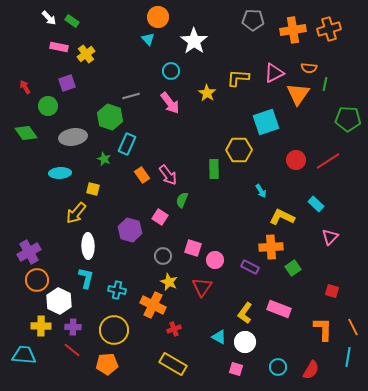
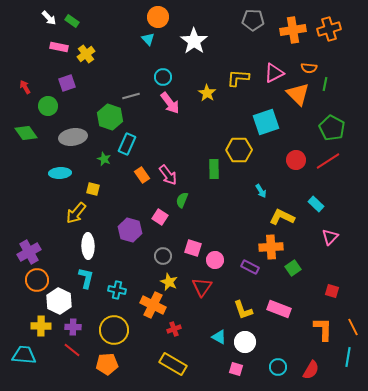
cyan circle at (171, 71): moved 8 px left, 6 px down
orange triangle at (298, 94): rotated 20 degrees counterclockwise
green pentagon at (348, 119): moved 16 px left, 9 px down; rotated 25 degrees clockwise
yellow L-shape at (245, 313): moved 2 px left, 3 px up; rotated 55 degrees counterclockwise
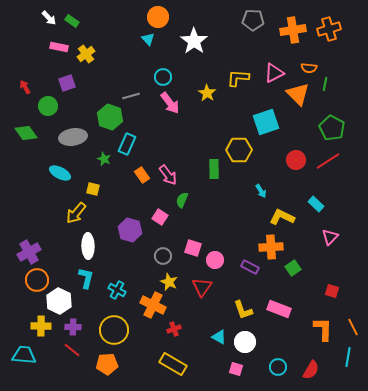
cyan ellipse at (60, 173): rotated 30 degrees clockwise
cyan cross at (117, 290): rotated 18 degrees clockwise
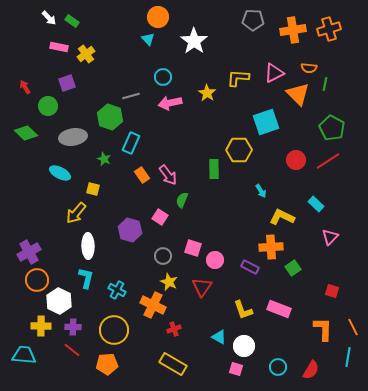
pink arrow at (170, 103): rotated 115 degrees clockwise
green diamond at (26, 133): rotated 10 degrees counterclockwise
cyan rectangle at (127, 144): moved 4 px right, 1 px up
white circle at (245, 342): moved 1 px left, 4 px down
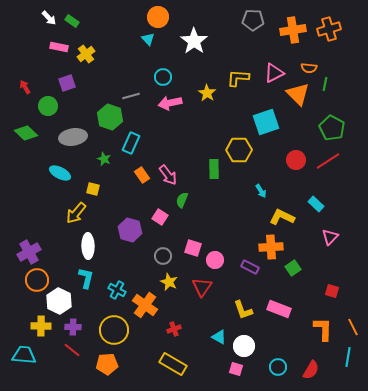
orange cross at (153, 305): moved 8 px left; rotated 10 degrees clockwise
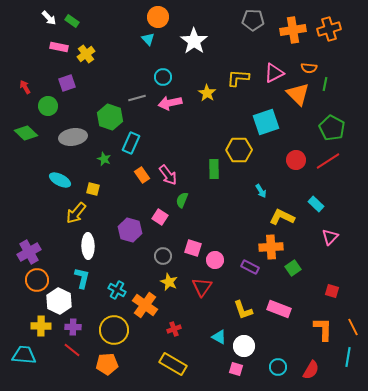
gray line at (131, 96): moved 6 px right, 2 px down
cyan ellipse at (60, 173): moved 7 px down
cyan L-shape at (86, 278): moved 4 px left
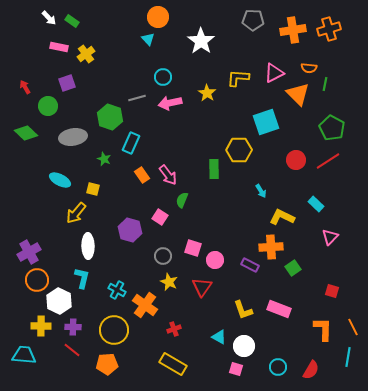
white star at (194, 41): moved 7 px right
purple rectangle at (250, 267): moved 2 px up
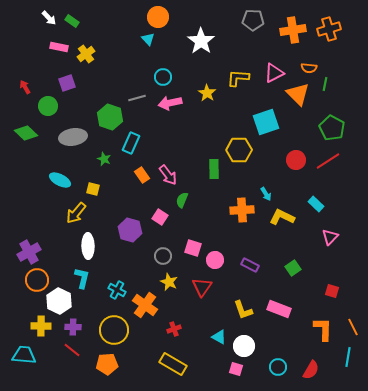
cyan arrow at (261, 191): moved 5 px right, 3 px down
orange cross at (271, 247): moved 29 px left, 37 px up
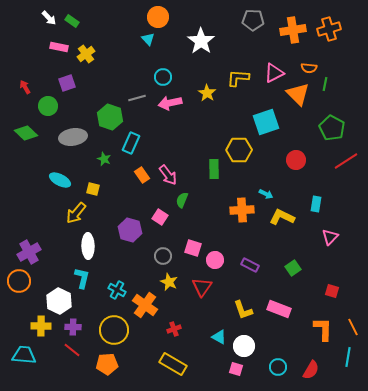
red line at (328, 161): moved 18 px right
cyan arrow at (266, 194): rotated 32 degrees counterclockwise
cyan rectangle at (316, 204): rotated 56 degrees clockwise
orange circle at (37, 280): moved 18 px left, 1 px down
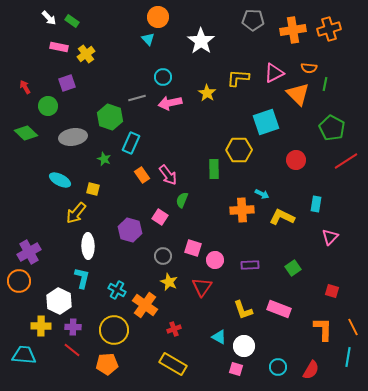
cyan arrow at (266, 194): moved 4 px left
purple rectangle at (250, 265): rotated 30 degrees counterclockwise
